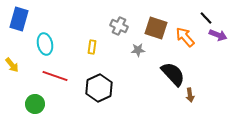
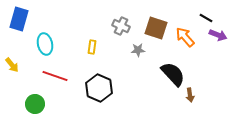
black line: rotated 16 degrees counterclockwise
gray cross: moved 2 px right
black hexagon: rotated 12 degrees counterclockwise
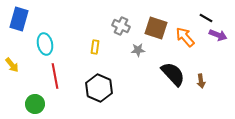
yellow rectangle: moved 3 px right
red line: rotated 60 degrees clockwise
brown arrow: moved 11 px right, 14 px up
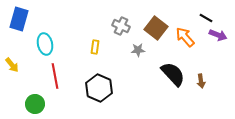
brown square: rotated 20 degrees clockwise
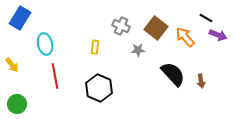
blue rectangle: moved 1 px right, 1 px up; rotated 15 degrees clockwise
green circle: moved 18 px left
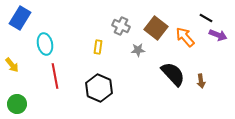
yellow rectangle: moved 3 px right
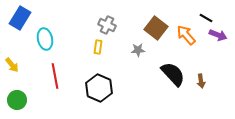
gray cross: moved 14 px left, 1 px up
orange arrow: moved 1 px right, 2 px up
cyan ellipse: moved 5 px up
green circle: moved 4 px up
